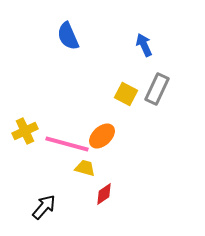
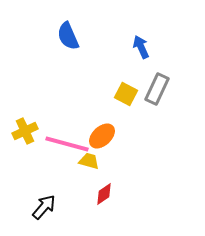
blue arrow: moved 3 px left, 2 px down
yellow trapezoid: moved 4 px right, 7 px up
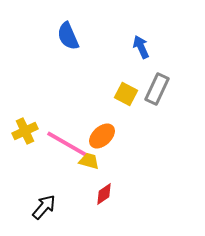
pink line: rotated 15 degrees clockwise
